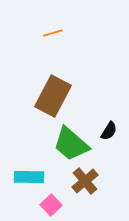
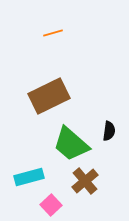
brown rectangle: moved 4 px left; rotated 36 degrees clockwise
black semicircle: rotated 24 degrees counterclockwise
cyan rectangle: rotated 16 degrees counterclockwise
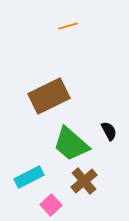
orange line: moved 15 px right, 7 px up
black semicircle: rotated 36 degrees counterclockwise
cyan rectangle: rotated 12 degrees counterclockwise
brown cross: moved 1 px left
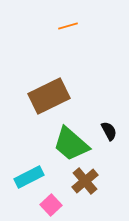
brown cross: moved 1 px right
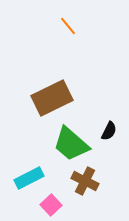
orange line: rotated 66 degrees clockwise
brown rectangle: moved 3 px right, 2 px down
black semicircle: rotated 54 degrees clockwise
cyan rectangle: moved 1 px down
brown cross: rotated 24 degrees counterclockwise
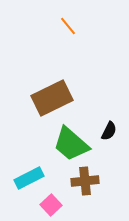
brown cross: rotated 32 degrees counterclockwise
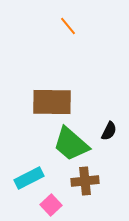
brown rectangle: moved 4 px down; rotated 27 degrees clockwise
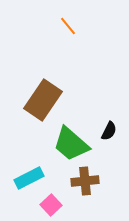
brown rectangle: moved 9 px left, 2 px up; rotated 57 degrees counterclockwise
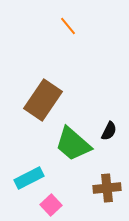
green trapezoid: moved 2 px right
brown cross: moved 22 px right, 7 px down
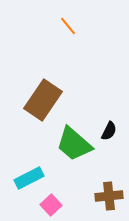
green trapezoid: moved 1 px right
brown cross: moved 2 px right, 8 px down
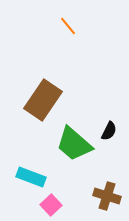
cyan rectangle: moved 2 px right, 1 px up; rotated 48 degrees clockwise
brown cross: moved 2 px left; rotated 24 degrees clockwise
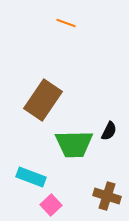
orange line: moved 2 px left, 3 px up; rotated 30 degrees counterclockwise
green trapezoid: rotated 42 degrees counterclockwise
